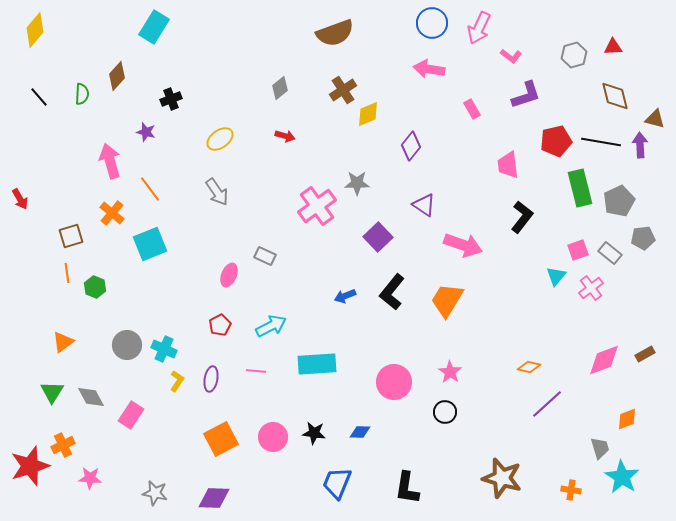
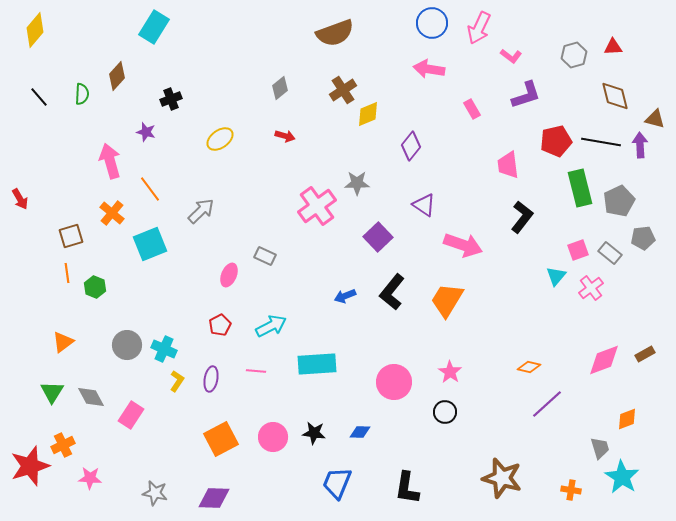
gray arrow at (217, 192): moved 16 px left, 19 px down; rotated 100 degrees counterclockwise
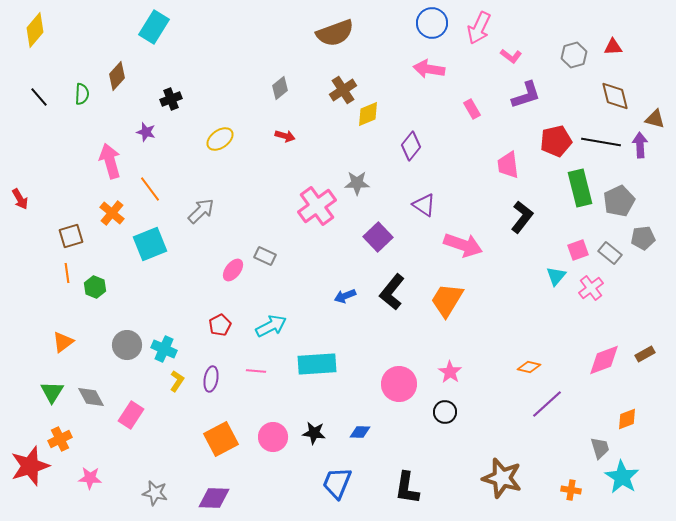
pink ellipse at (229, 275): moved 4 px right, 5 px up; rotated 15 degrees clockwise
pink circle at (394, 382): moved 5 px right, 2 px down
orange cross at (63, 445): moved 3 px left, 6 px up
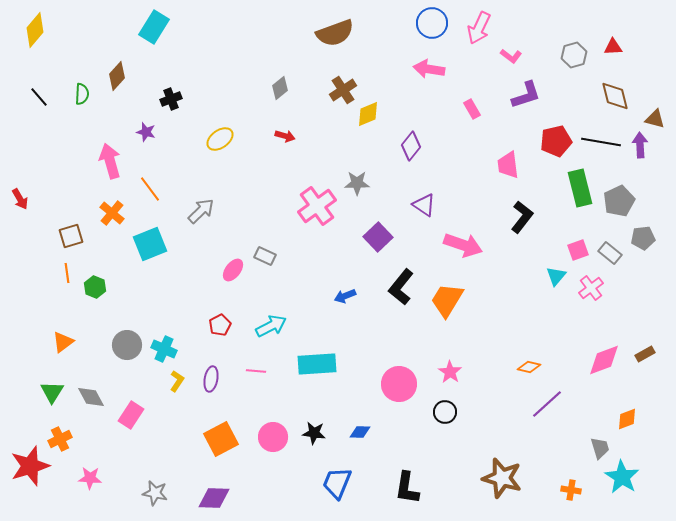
black L-shape at (392, 292): moved 9 px right, 5 px up
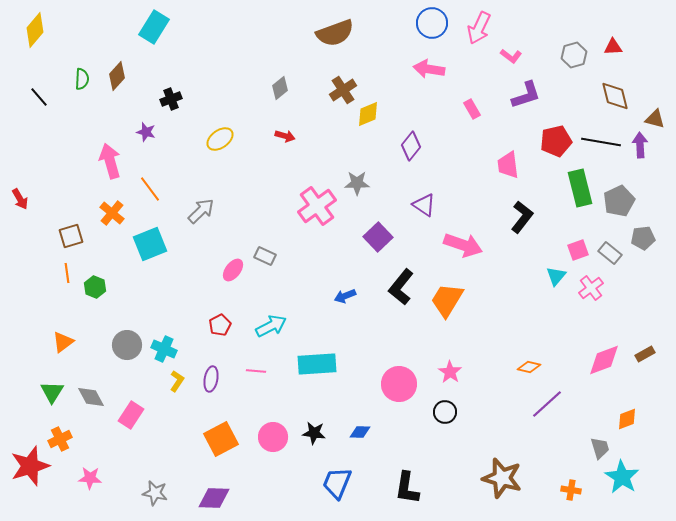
green semicircle at (82, 94): moved 15 px up
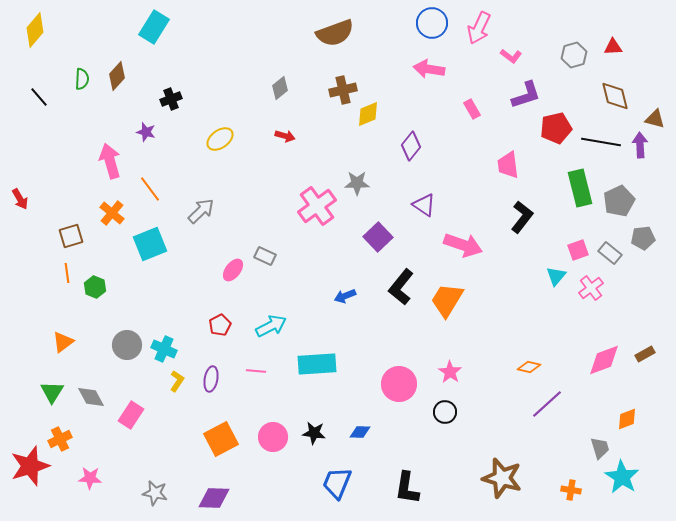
brown cross at (343, 90): rotated 20 degrees clockwise
red pentagon at (556, 141): moved 13 px up
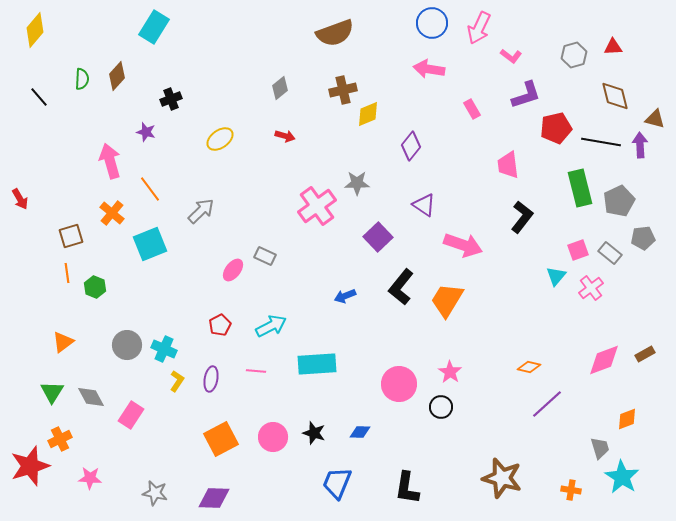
black circle at (445, 412): moved 4 px left, 5 px up
black star at (314, 433): rotated 10 degrees clockwise
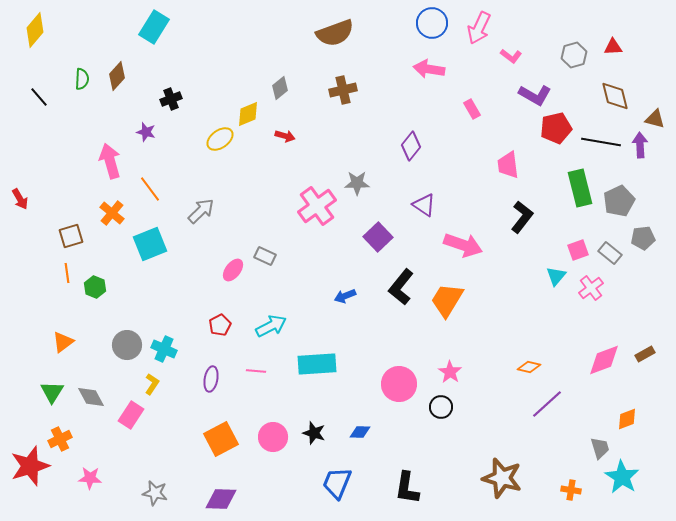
purple L-shape at (526, 95): moved 9 px right; rotated 48 degrees clockwise
yellow diamond at (368, 114): moved 120 px left
yellow L-shape at (177, 381): moved 25 px left, 3 px down
purple diamond at (214, 498): moved 7 px right, 1 px down
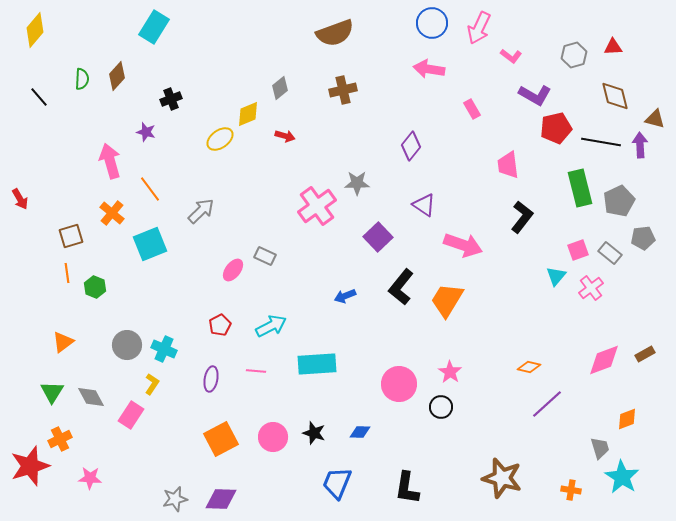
gray star at (155, 493): moved 20 px right, 6 px down; rotated 25 degrees counterclockwise
